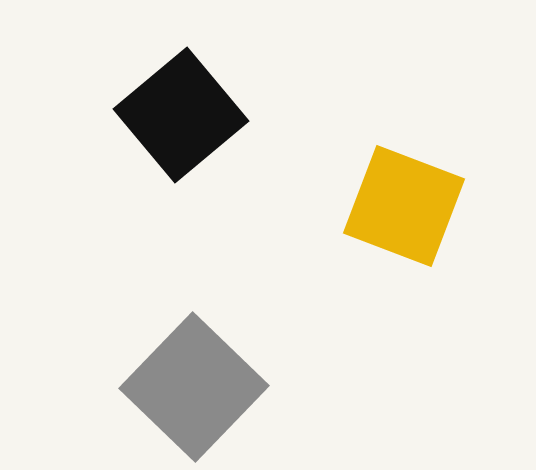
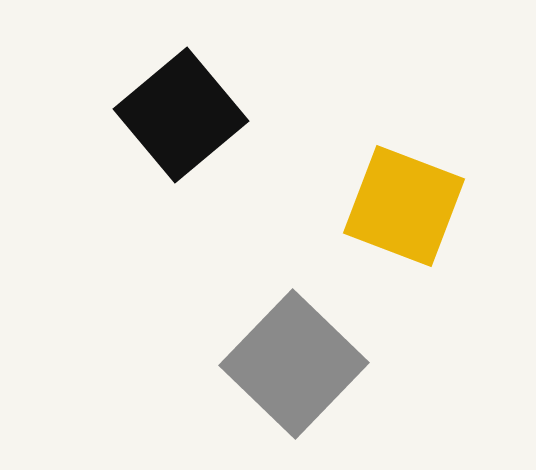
gray square: moved 100 px right, 23 px up
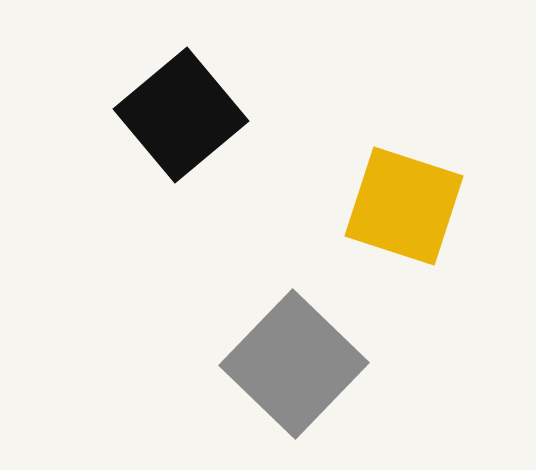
yellow square: rotated 3 degrees counterclockwise
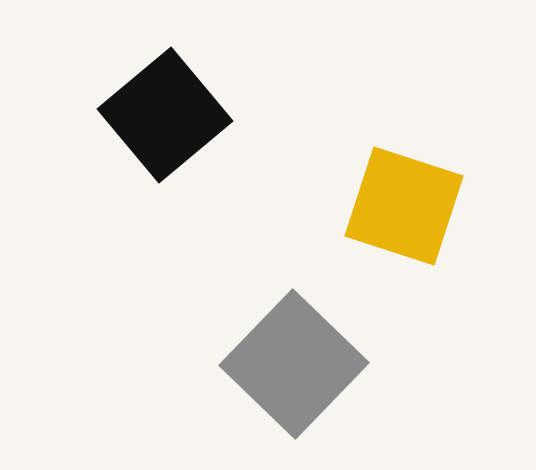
black square: moved 16 px left
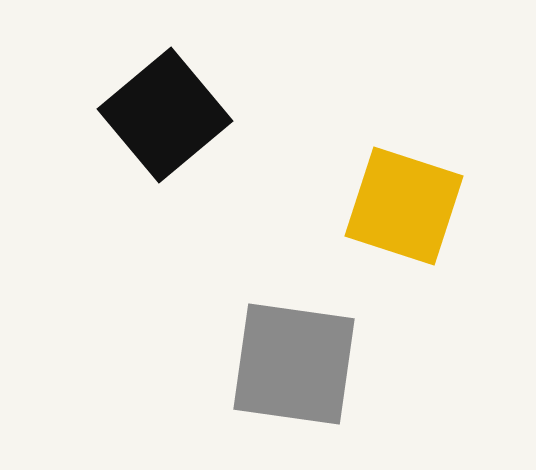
gray square: rotated 36 degrees counterclockwise
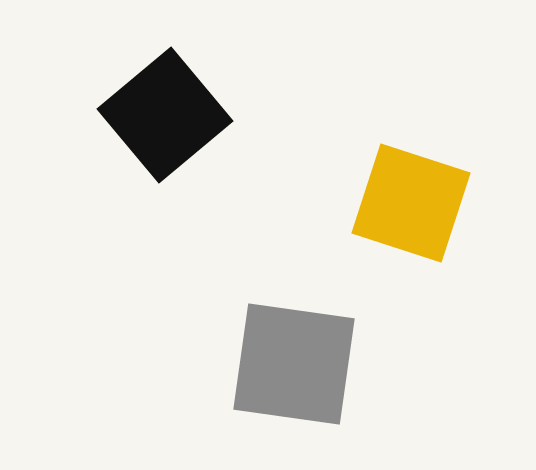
yellow square: moved 7 px right, 3 px up
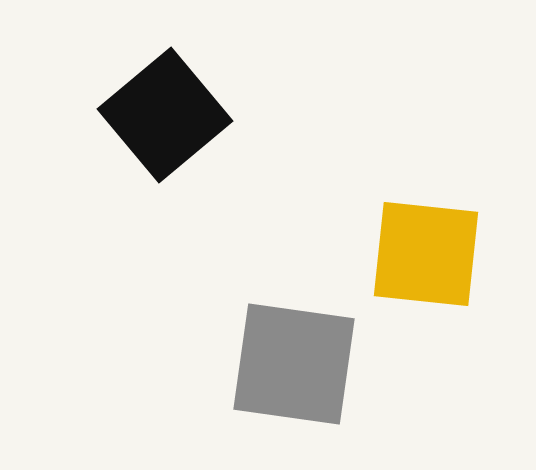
yellow square: moved 15 px right, 51 px down; rotated 12 degrees counterclockwise
